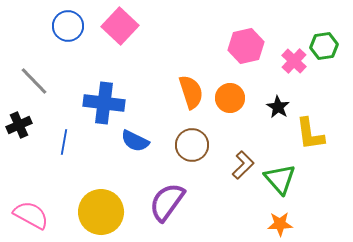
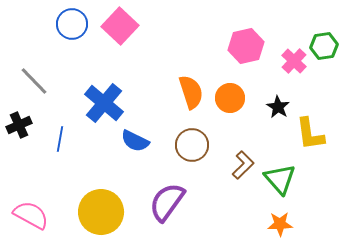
blue circle: moved 4 px right, 2 px up
blue cross: rotated 33 degrees clockwise
blue line: moved 4 px left, 3 px up
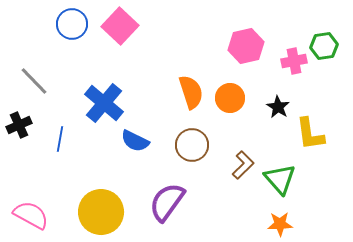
pink cross: rotated 35 degrees clockwise
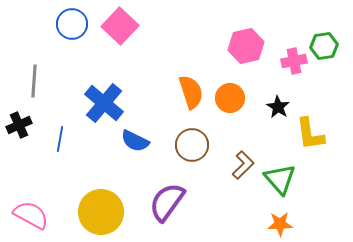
gray line: rotated 48 degrees clockwise
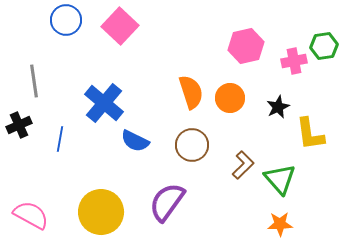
blue circle: moved 6 px left, 4 px up
gray line: rotated 12 degrees counterclockwise
black star: rotated 15 degrees clockwise
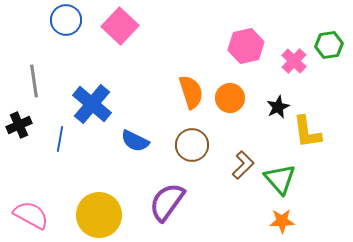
green hexagon: moved 5 px right, 1 px up
pink cross: rotated 35 degrees counterclockwise
blue cross: moved 12 px left, 1 px down
yellow L-shape: moved 3 px left, 2 px up
yellow circle: moved 2 px left, 3 px down
orange star: moved 2 px right, 3 px up
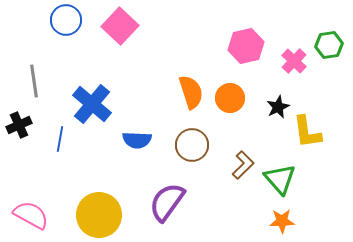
blue semicircle: moved 2 px right, 1 px up; rotated 24 degrees counterclockwise
